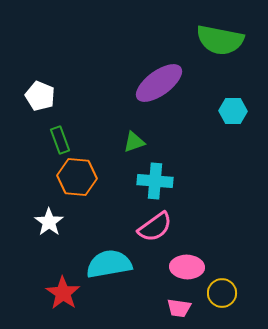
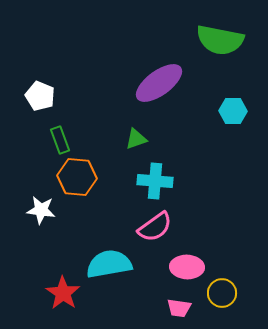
green triangle: moved 2 px right, 3 px up
white star: moved 8 px left, 12 px up; rotated 28 degrees counterclockwise
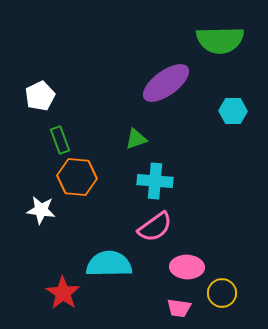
green semicircle: rotated 12 degrees counterclockwise
purple ellipse: moved 7 px right
white pentagon: rotated 24 degrees clockwise
cyan semicircle: rotated 9 degrees clockwise
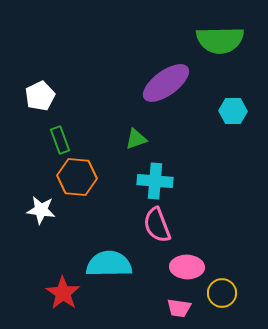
pink semicircle: moved 2 px right, 2 px up; rotated 105 degrees clockwise
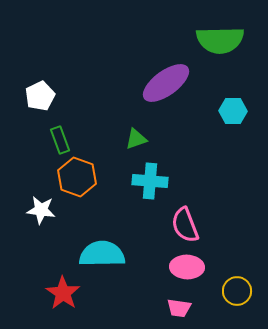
orange hexagon: rotated 15 degrees clockwise
cyan cross: moved 5 px left
pink semicircle: moved 28 px right
cyan semicircle: moved 7 px left, 10 px up
yellow circle: moved 15 px right, 2 px up
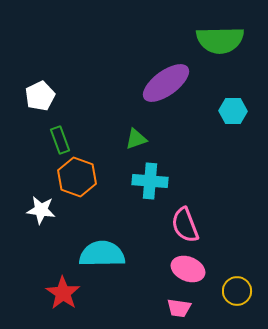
pink ellipse: moved 1 px right, 2 px down; rotated 20 degrees clockwise
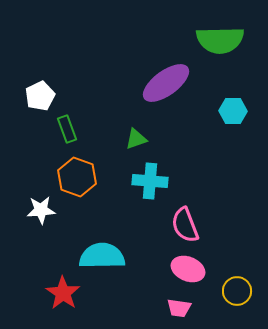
green rectangle: moved 7 px right, 11 px up
white star: rotated 12 degrees counterclockwise
cyan semicircle: moved 2 px down
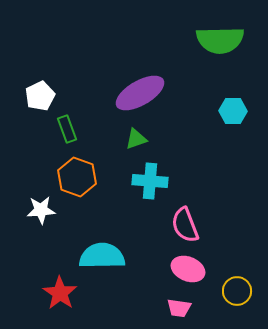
purple ellipse: moved 26 px left, 10 px down; rotated 6 degrees clockwise
red star: moved 3 px left
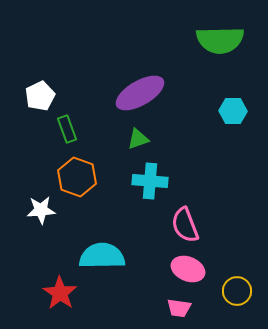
green triangle: moved 2 px right
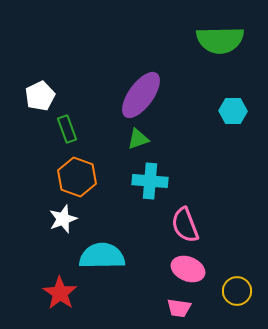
purple ellipse: moved 1 px right, 2 px down; rotated 24 degrees counterclockwise
white star: moved 22 px right, 9 px down; rotated 16 degrees counterclockwise
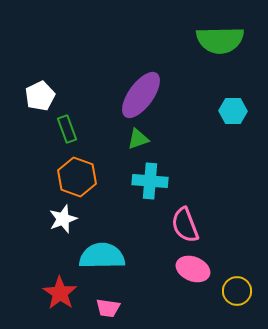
pink ellipse: moved 5 px right
pink trapezoid: moved 71 px left
